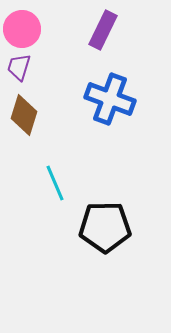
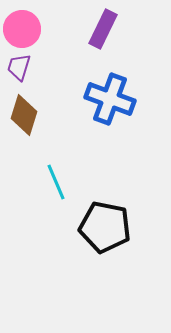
purple rectangle: moved 1 px up
cyan line: moved 1 px right, 1 px up
black pentagon: rotated 12 degrees clockwise
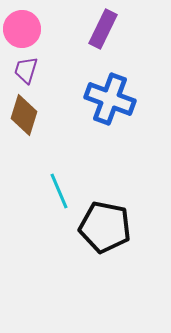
purple trapezoid: moved 7 px right, 3 px down
cyan line: moved 3 px right, 9 px down
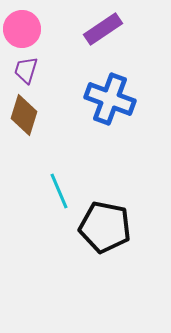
purple rectangle: rotated 30 degrees clockwise
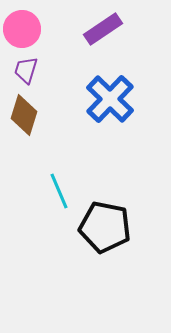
blue cross: rotated 24 degrees clockwise
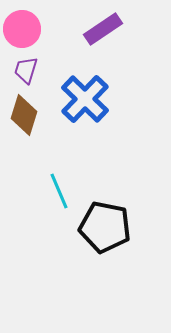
blue cross: moved 25 px left
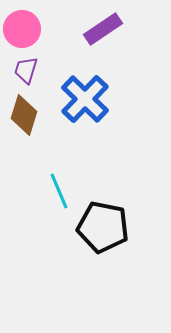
black pentagon: moved 2 px left
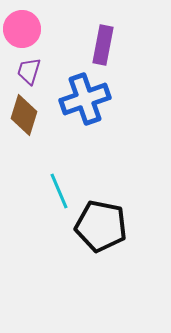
purple rectangle: moved 16 px down; rotated 45 degrees counterclockwise
purple trapezoid: moved 3 px right, 1 px down
blue cross: rotated 27 degrees clockwise
black pentagon: moved 2 px left, 1 px up
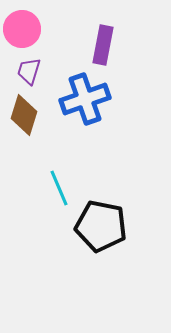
cyan line: moved 3 px up
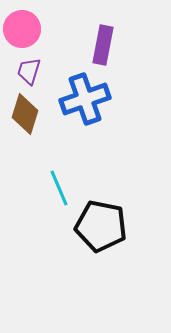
brown diamond: moved 1 px right, 1 px up
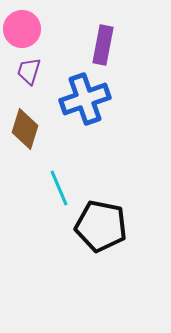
brown diamond: moved 15 px down
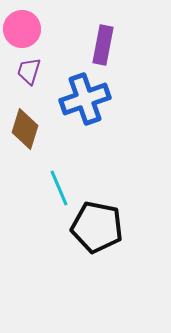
black pentagon: moved 4 px left, 1 px down
